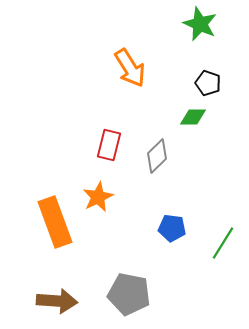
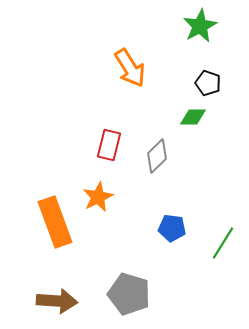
green star: moved 2 px down; rotated 20 degrees clockwise
gray pentagon: rotated 6 degrees clockwise
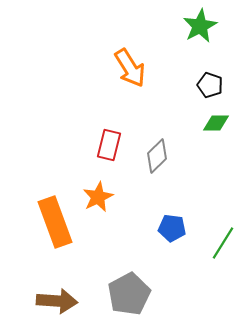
black pentagon: moved 2 px right, 2 px down
green diamond: moved 23 px right, 6 px down
gray pentagon: rotated 27 degrees clockwise
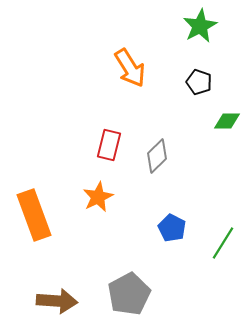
black pentagon: moved 11 px left, 3 px up
green diamond: moved 11 px right, 2 px up
orange rectangle: moved 21 px left, 7 px up
blue pentagon: rotated 20 degrees clockwise
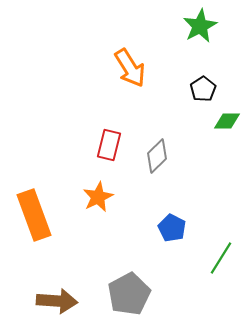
black pentagon: moved 4 px right, 7 px down; rotated 20 degrees clockwise
green line: moved 2 px left, 15 px down
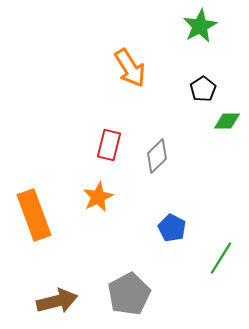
brown arrow: rotated 18 degrees counterclockwise
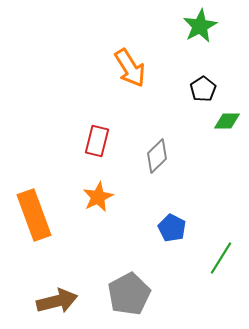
red rectangle: moved 12 px left, 4 px up
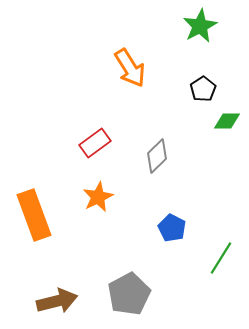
red rectangle: moved 2 px left, 2 px down; rotated 40 degrees clockwise
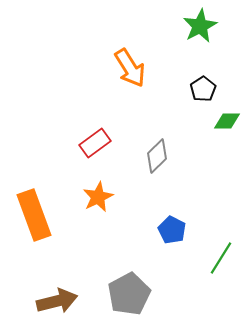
blue pentagon: moved 2 px down
